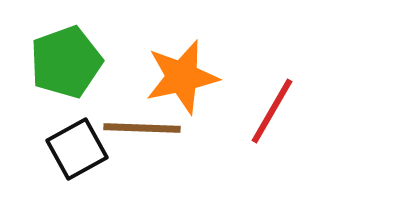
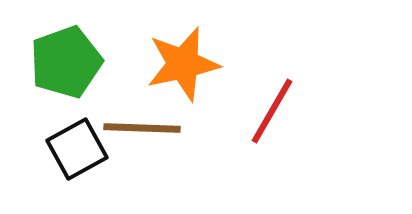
orange star: moved 1 px right, 13 px up
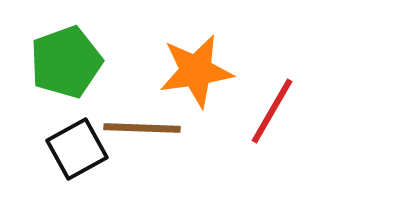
orange star: moved 13 px right, 7 px down; rotated 4 degrees clockwise
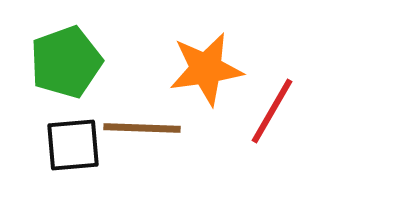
orange star: moved 10 px right, 2 px up
black square: moved 4 px left, 4 px up; rotated 24 degrees clockwise
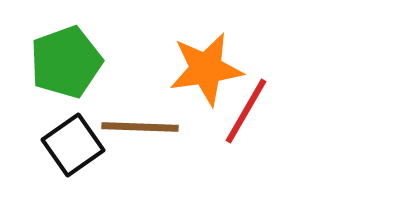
red line: moved 26 px left
brown line: moved 2 px left, 1 px up
black square: rotated 30 degrees counterclockwise
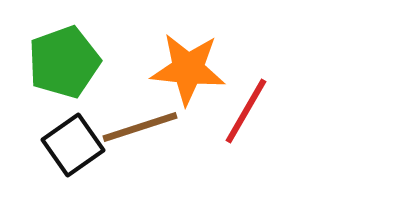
green pentagon: moved 2 px left
orange star: moved 18 px left; rotated 14 degrees clockwise
brown line: rotated 20 degrees counterclockwise
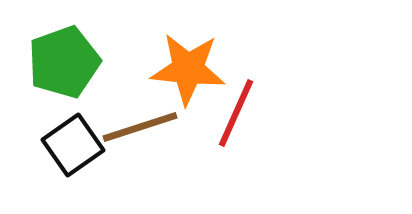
red line: moved 10 px left, 2 px down; rotated 6 degrees counterclockwise
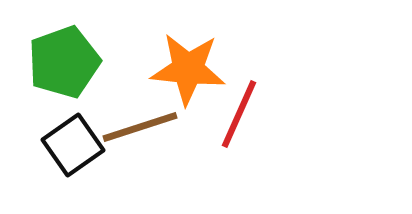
red line: moved 3 px right, 1 px down
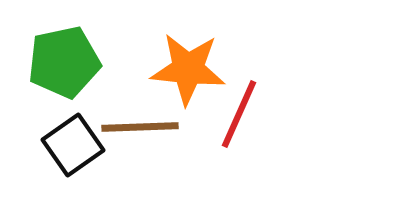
green pentagon: rotated 8 degrees clockwise
brown line: rotated 16 degrees clockwise
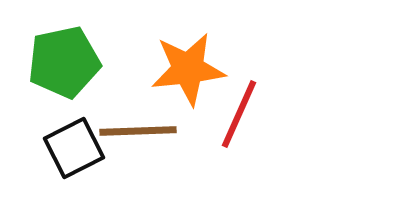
orange star: rotated 12 degrees counterclockwise
brown line: moved 2 px left, 4 px down
black square: moved 1 px right, 3 px down; rotated 8 degrees clockwise
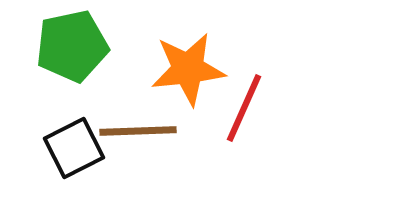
green pentagon: moved 8 px right, 16 px up
red line: moved 5 px right, 6 px up
